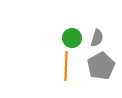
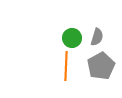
gray semicircle: moved 1 px up
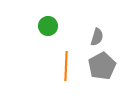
green circle: moved 24 px left, 12 px up
gray pentagon: moved 1 px right
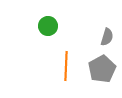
gray semicircle: moved 10 px right
gray pentagon: moved 3 px down
